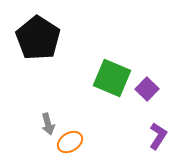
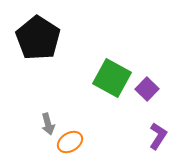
green square: rotated 6 degrees clockwise
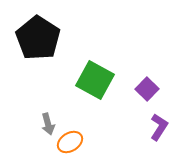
green square: moved 17 px left, 2 px down
purple L-shape: moved 1 px right, 9 px up
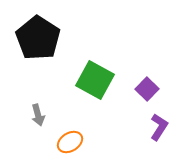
gray arrow: moved 10 px left, 9 px up
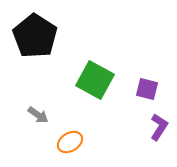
black pentagon: moved 3 px left, 2 px up
purple square: rotated 30 degrees counterclockwise
gray arrow: rotated 40 degrees counterclockwise
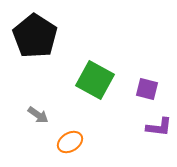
purple L-shape: rotated 64 degrees clockwise
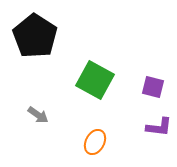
purple square: moved 6 px right, 2 px up
orange ellipse: moved 25 px right; rotated 30 degrees counterclockwise
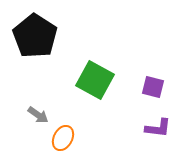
purple L-shape: moved 1 px left, 1 px down
orange ellipse: moved 32 px left, 4 px up
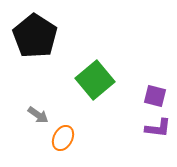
green square: rotated 21 degrees clockwise
purple square: moved 2 px right, 9 px down
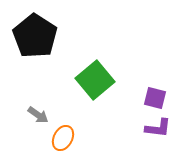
purple square: moved 2 px down
